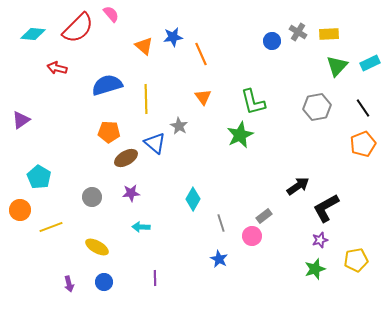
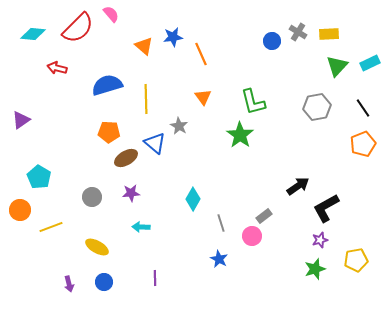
green star at (240, 135): rotated 12 degrees counterclockwise
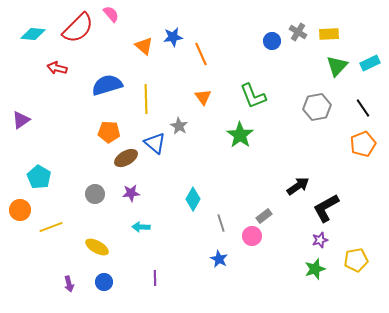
green L-shape at (253, 102): moved 6 px up; rotated 8 degrees counterclockwise
gray circle at (92, 197): moved 3 px right, 3 px up
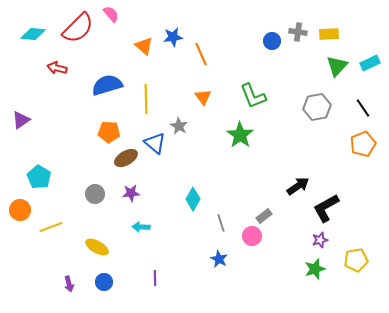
gray cross at (298, 32): rotated 24 degrees counterclockwise
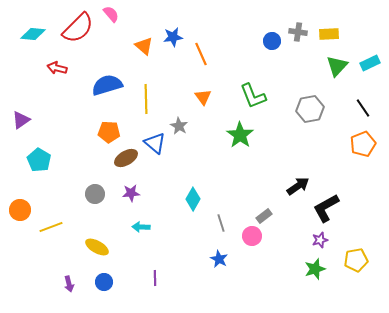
gray hexagon at (317, 107): moved 7 px left, 2 px down
cyan pentagon at (39, 177): moved 17 px up
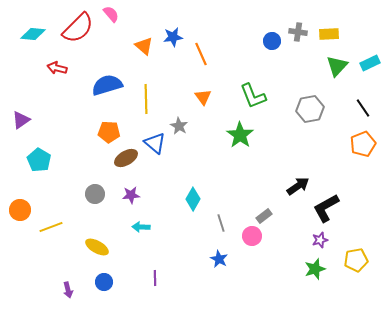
purple star at (131, 193): moved 2 px down
purple arrow at (69, 284): moved 1 px left, 6 px down
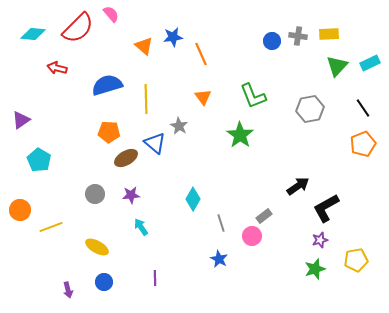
gray cross at (298, 32): moved 4 px down
cyan arrow at (141, 227): rotated 54 degrees clockwise
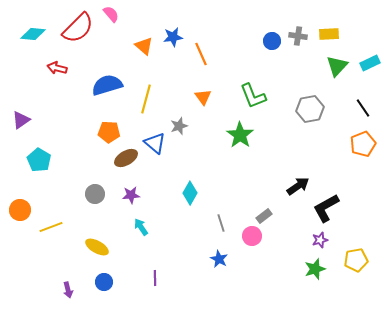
yellow line at (146, 99): rotated 16 degrees clockwise
gray star at (179, 126): rotated 24 degrees clockwise
cyan diamond at (193, 199): moved 3 px left, 6 px up
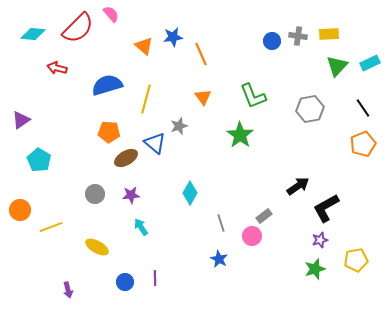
blue circle at (104, 282): moved 21 px right
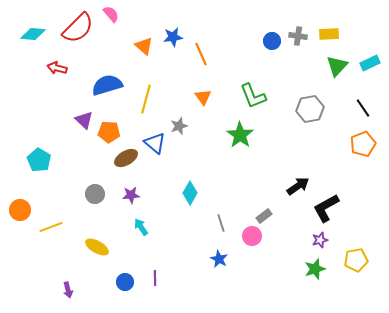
purple triangle at (21, 120): moved 63 px right; rotated 42 degrees counterclockwise
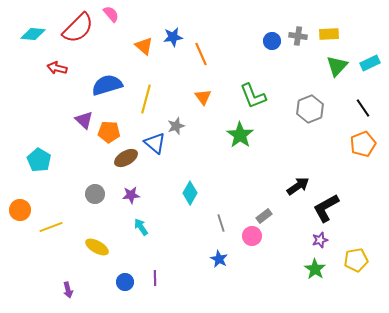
gray hexagon at (310, 109): rotated 12 degrees counterclockwise
gray star at (179, 126): moved 3 px left
green star at (315, 269): rotated 20 degrees counterclockwise
